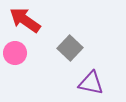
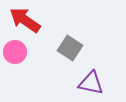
gray square: rotated 10 degrees counterclockwise
pink circle: moved 1 px up
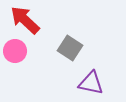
red arrow: rotated 8 degrees clockwise
pink circle: moved 1 px up
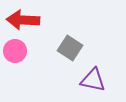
red arrow: moved 2 px left; rotated 40 degrees counterclockwise
purple triangle: moved 2 px right, 3 px up
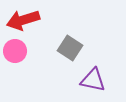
red arrow: rotated 20 degrees counterclockwise
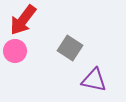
red arrow: rotated 36 degrees counterclockwise
purple triangle: moved 1 px right
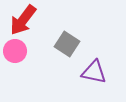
gray square: moved 3 px left, 4 px up
purple triangle: moved 8 px up
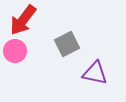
gray square: rotated 30 degrees clockwise
purple triangle: moved 1 px right, 1 px down
